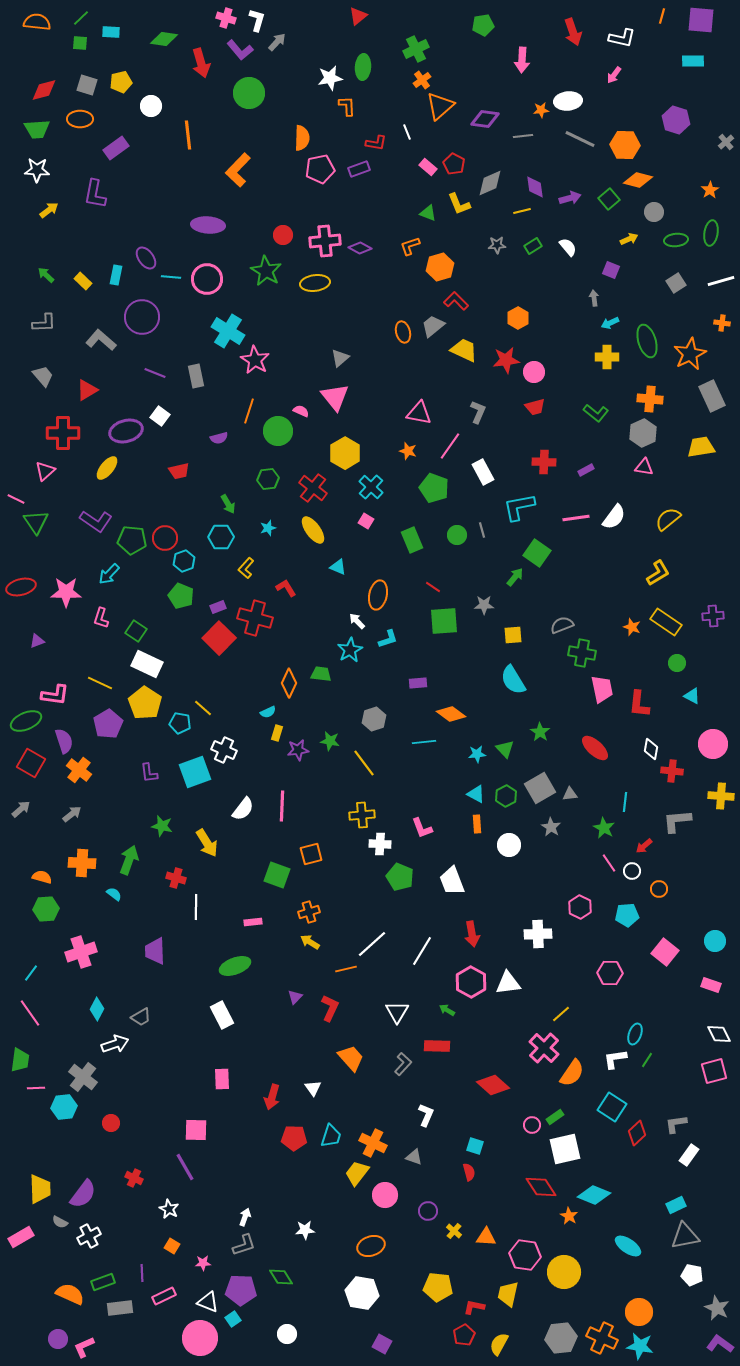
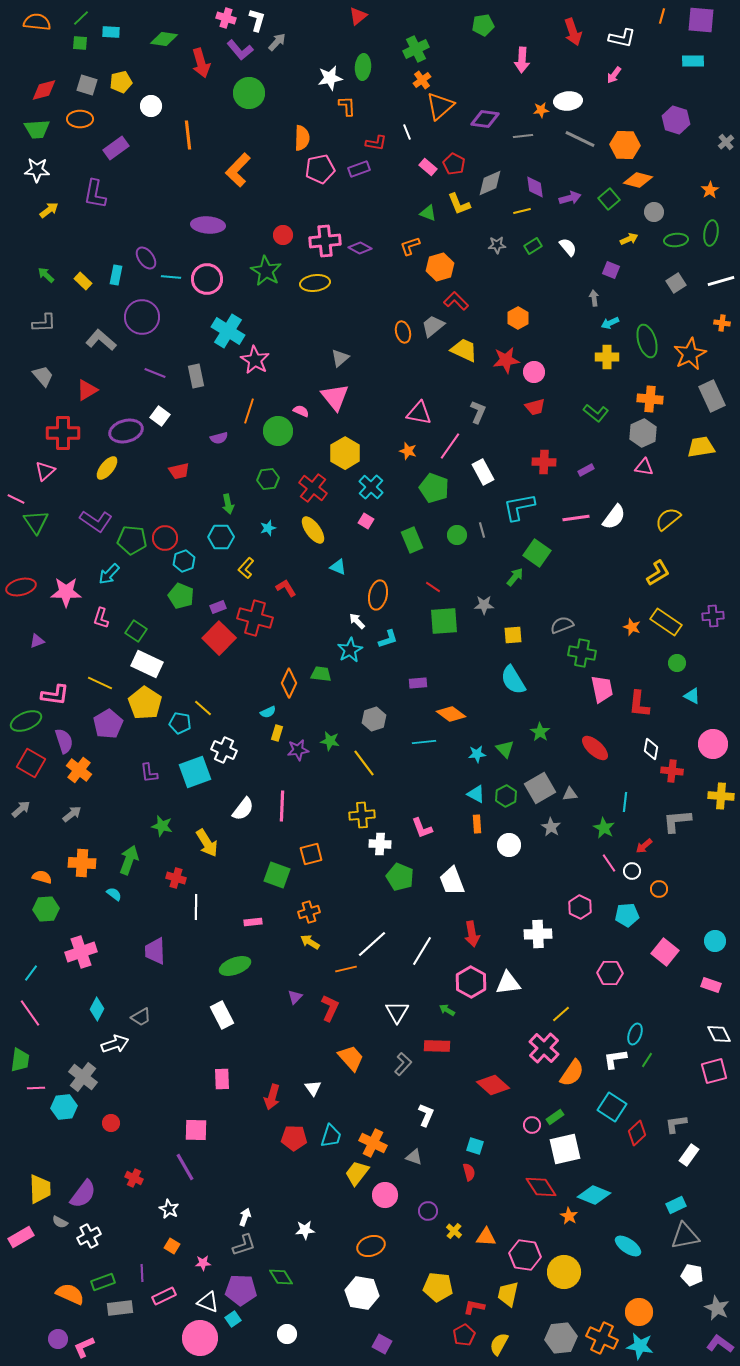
green arrow at (228, 504): rotated 18 degrees clockwise
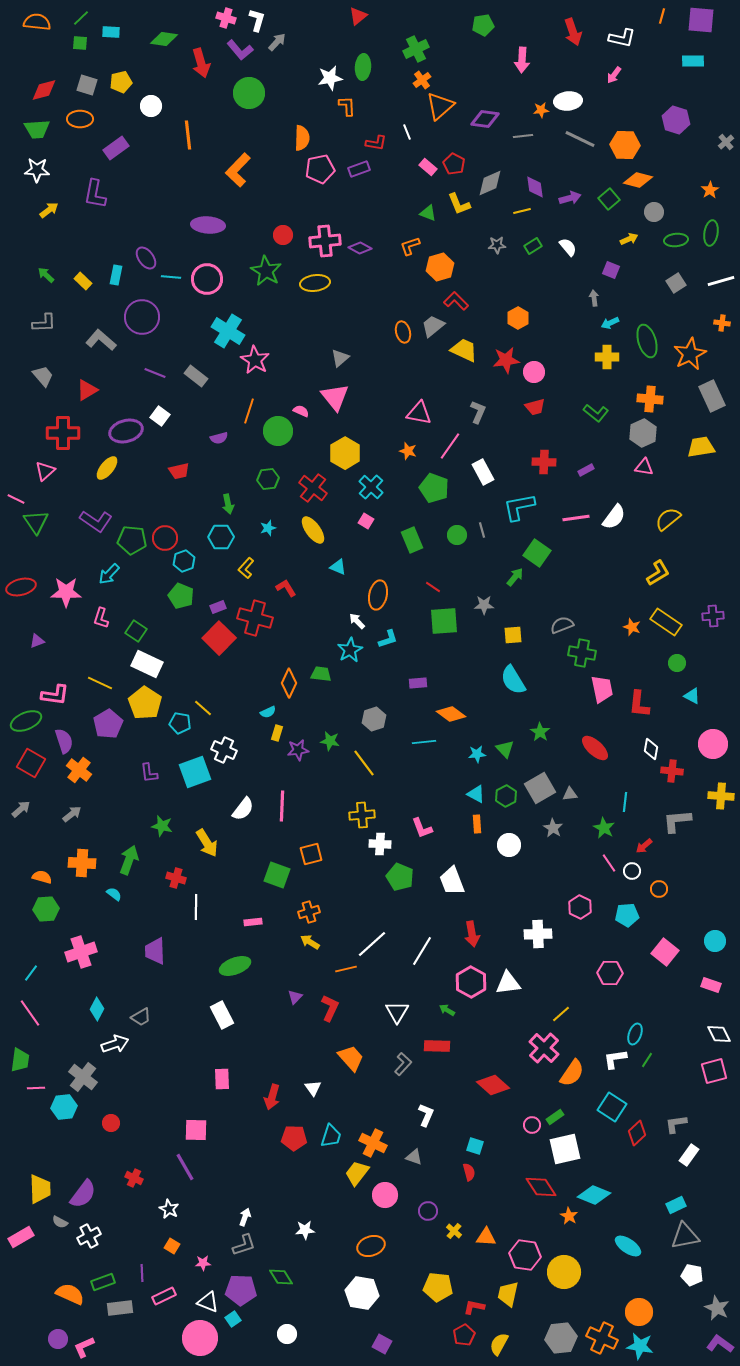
gray rectangle at (196, 376): rotated 40 degrees counterclockwise
gray star at (551, 827): moved 2 px right, 1 px down
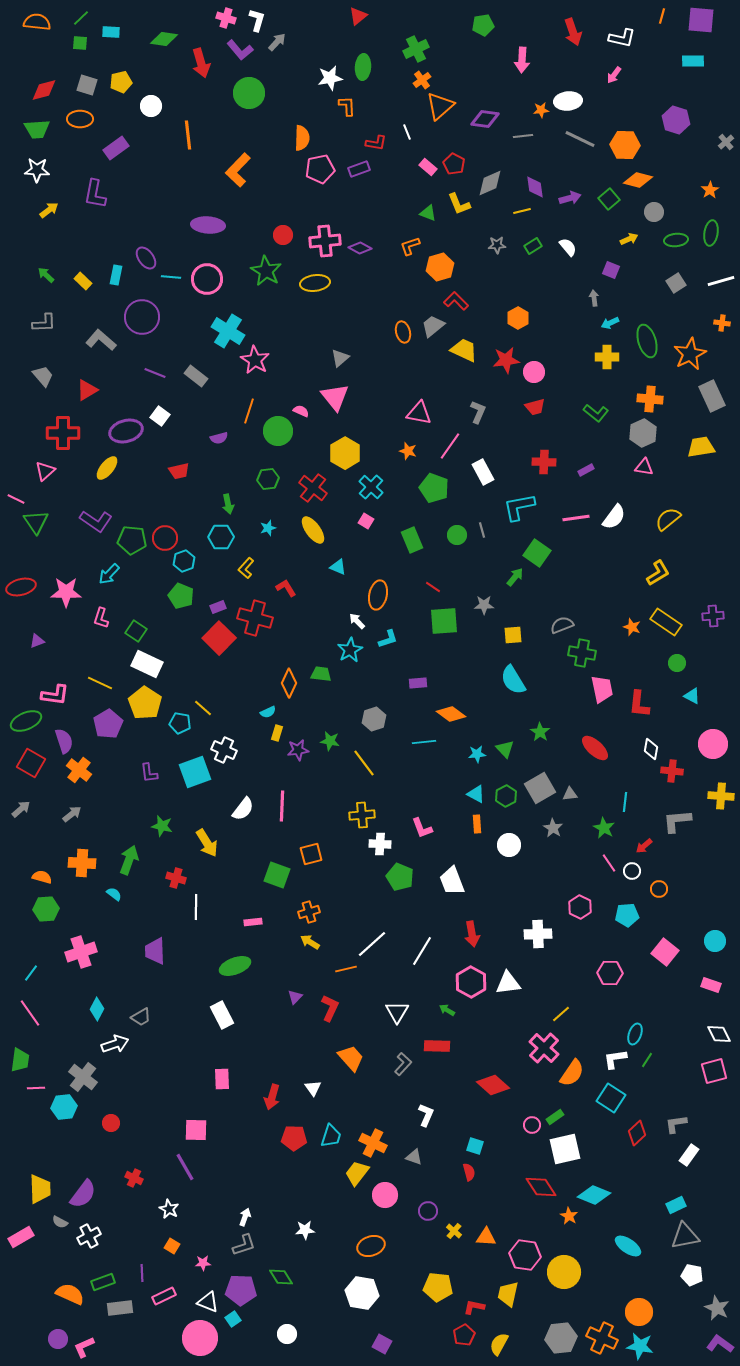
cyan square at (612, 1107): moved 1 px left, 9 px up
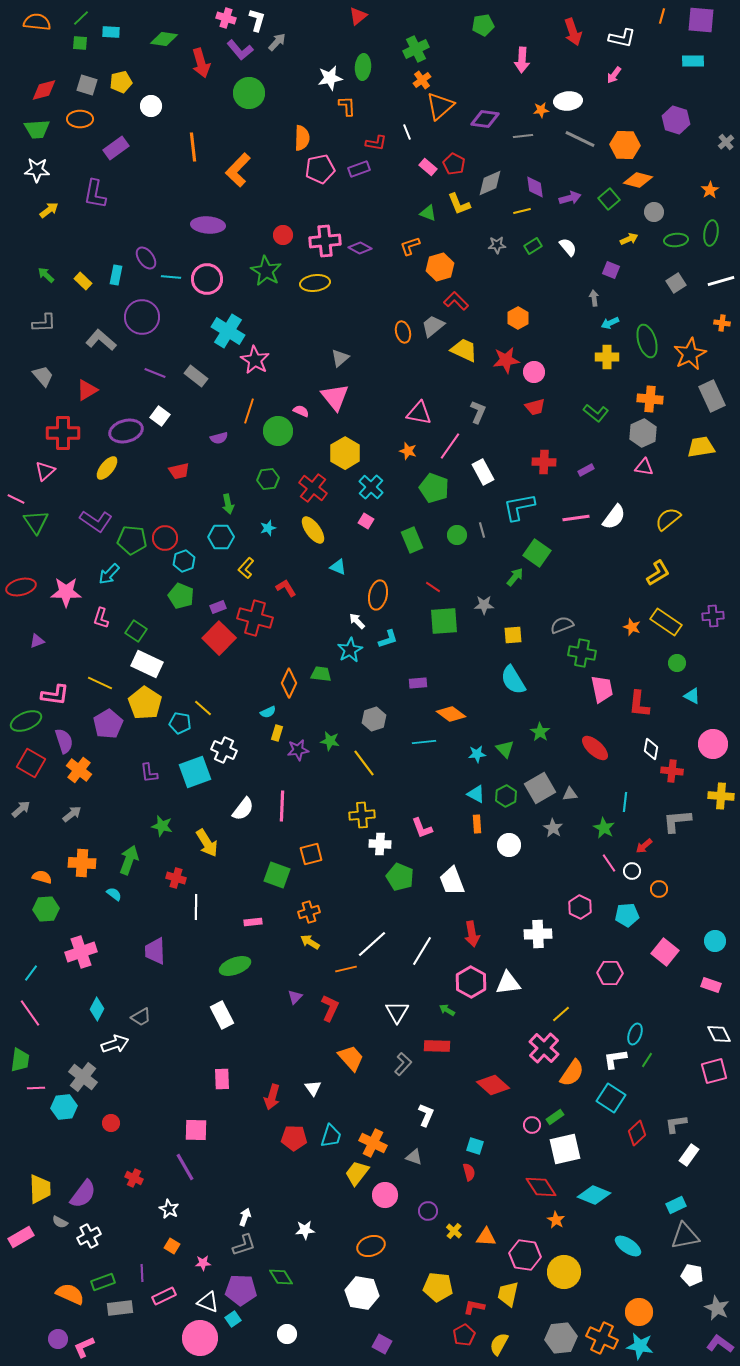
orange line at (188, 135): moved 5 px right, 12 px down
orange star at (569, 1216): moved 13 px left, 4 px down
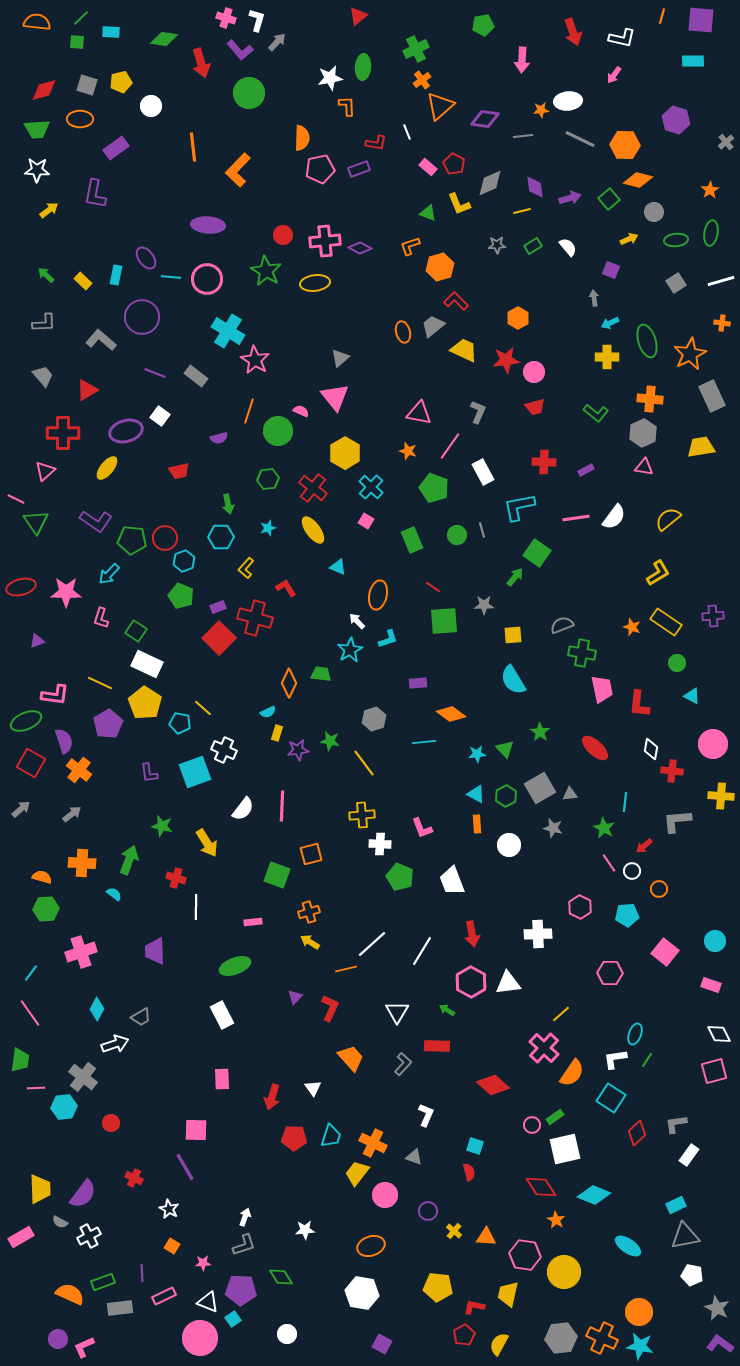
green square at (80, 43): moved 3 px left, 1 px up
gray star at (553, 828): rotated 18 degrees counterclockwise
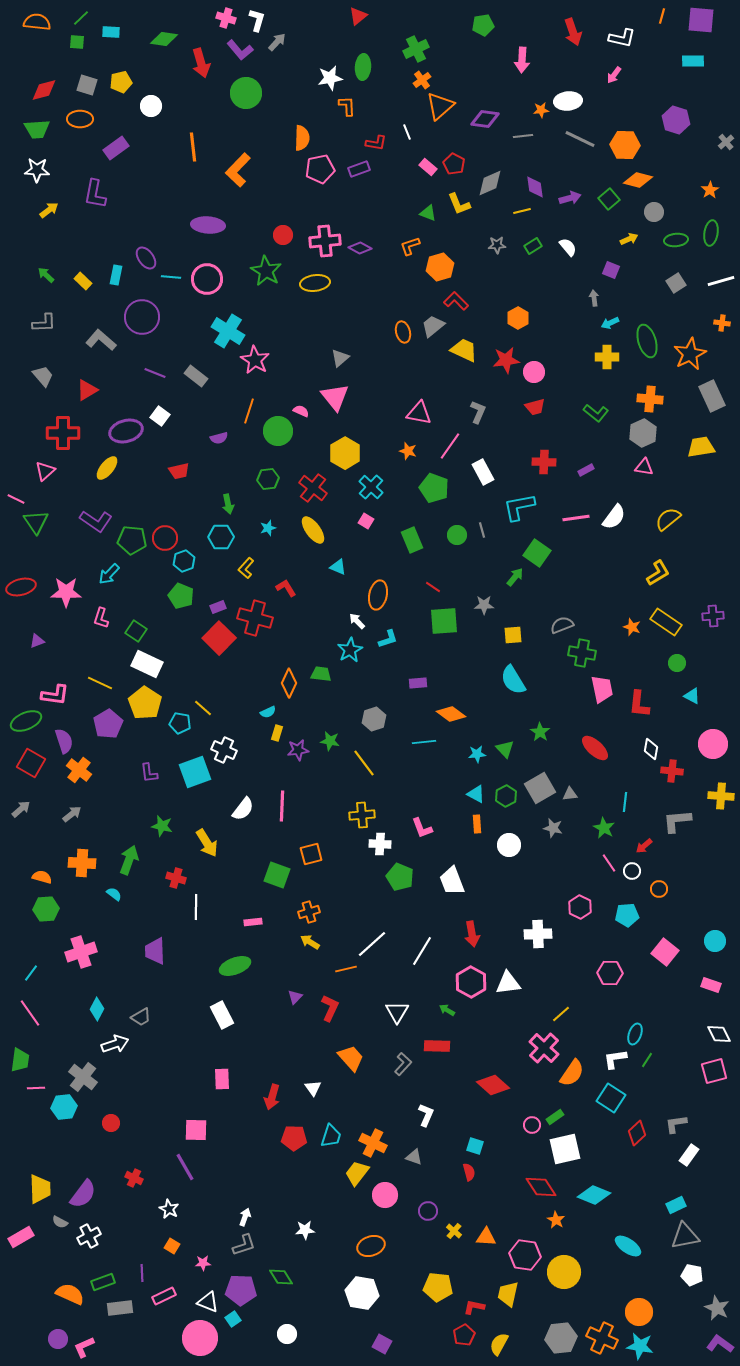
green circle at (249, 93): moved 3 px left
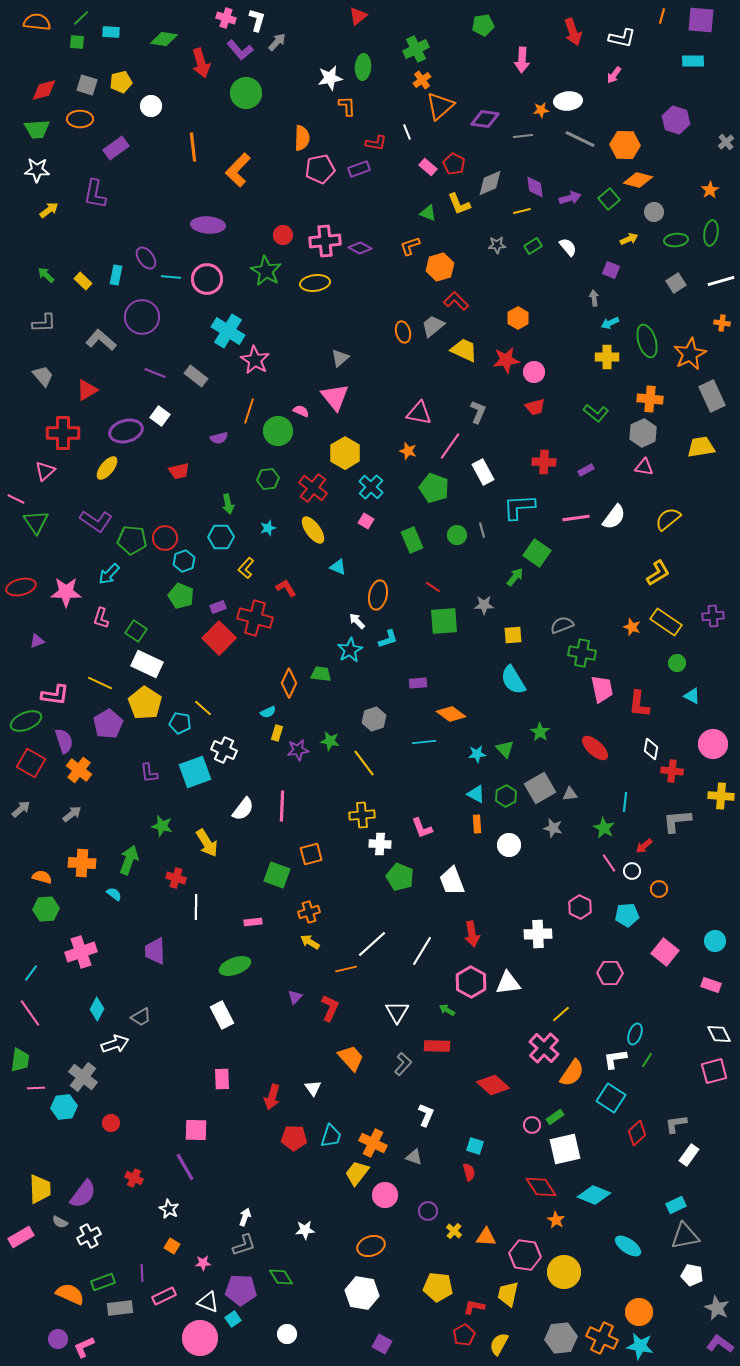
cyan L-shape at (519, 507): rotated 8 degrees clockwise
